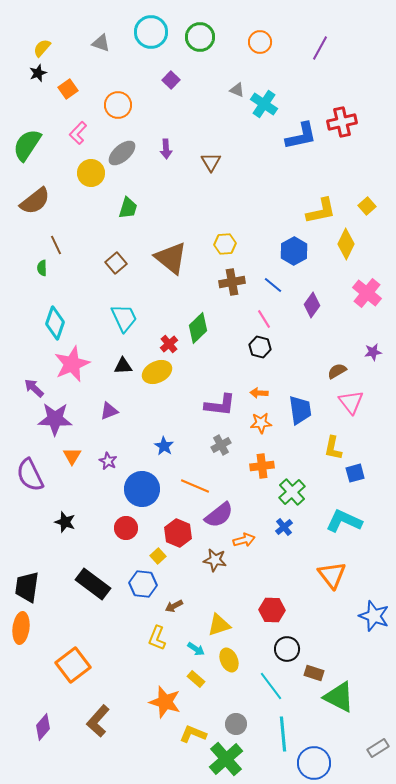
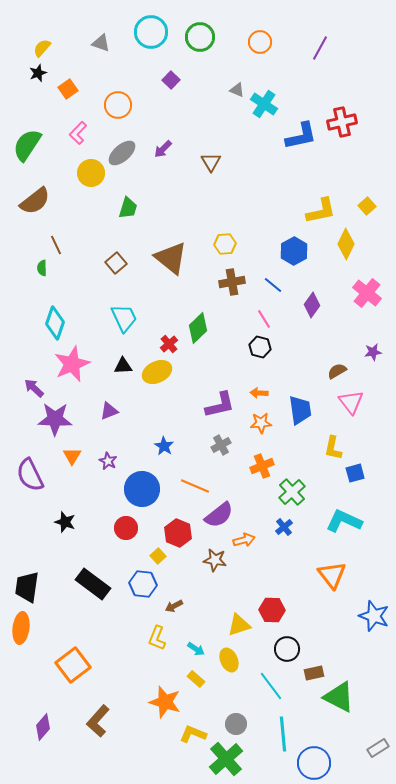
purple arrow at (166, 149): moved 3 px left; rotated 48 degrees clockwise
purple L-shape at (220, 405): rotated 20 degrees counterclockwise
orange cross at (262, 466): rotated 15 degrees counterclockwise
yellow triangle at (219, 625): moved 20 px right
brown rectangle at (314, 673): rotated 30 degrees counterclockwise
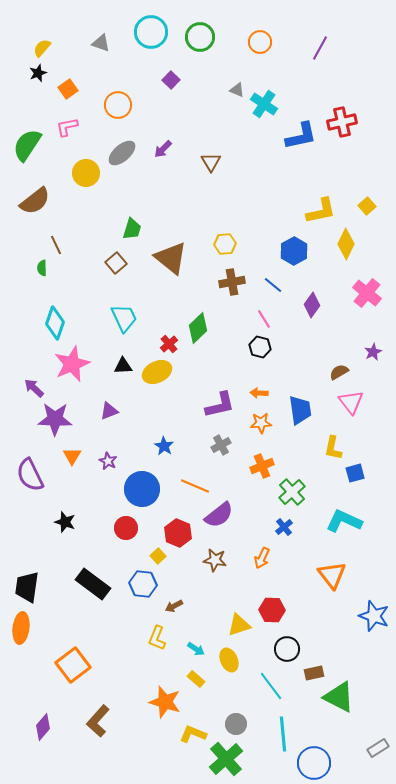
pink L-shape at (78, 133): moved 11 px left, 6 px up; rotated 35 degrees clockwise
yellow circle at (91, 173): moved 5 px left
green trapezoid at (128, 208): moved 4 px right, 21 px down
purple star at (373, 352): rotated 18 degrees counterclockwise
brown semicircle at (337, 371): moved 2 px right, 1 px down
orange arrow at (244, 540): moved 18 px right, 18 px down; rotated 130 degrees clockwise
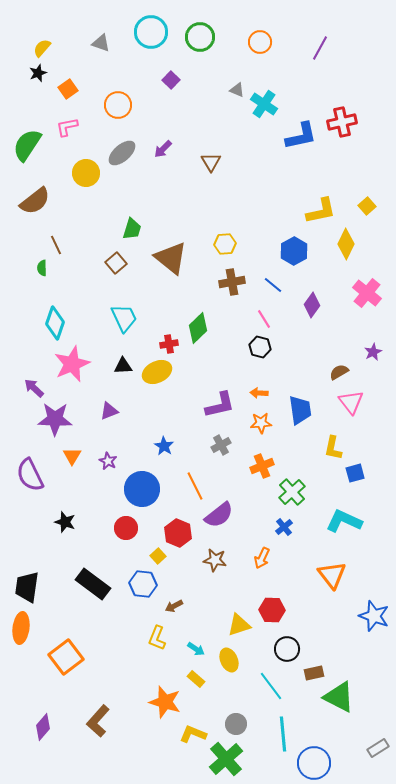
red cross at (169, 344): rotated 30 degrees clockwise
orange line at (195, 486): rotated 40 degrees clockwise
orange square at (73, 665): moved 7 px left, 8 px up
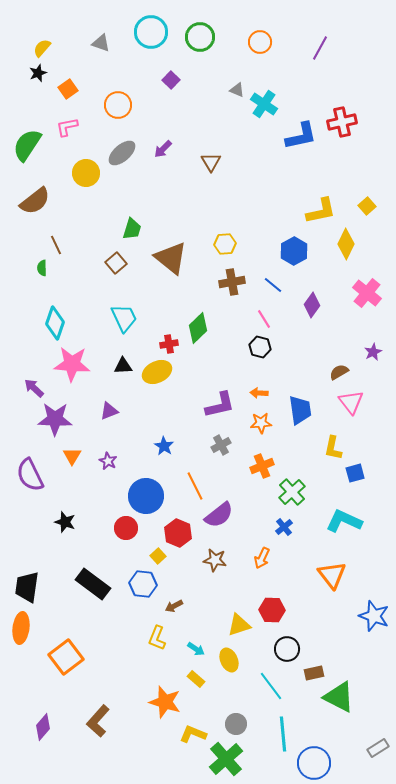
pink star at (72, 364): rotated 27 degrees clockwise
blue circle at (142, 489): moved 4 px right, 7 px down
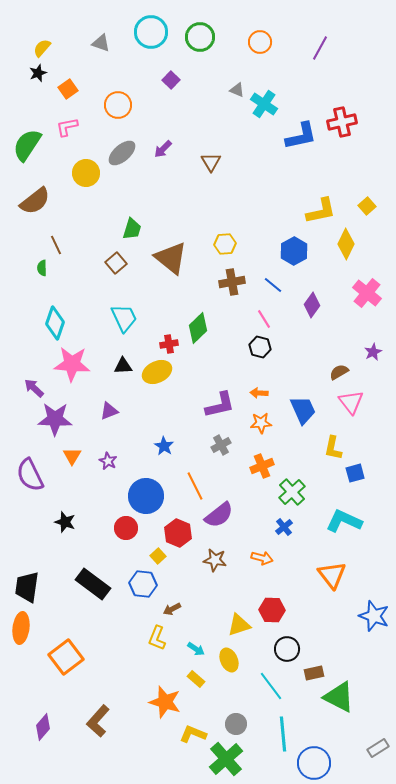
blue trapezoid at (300, 410): moved 3 px right; rotated 16 degrees counterclockwise
orange arrow at (262, 558): rotated 100 degrees counterclockwise
brown arrow at (174, 606): moved 2 px left, 3 px down
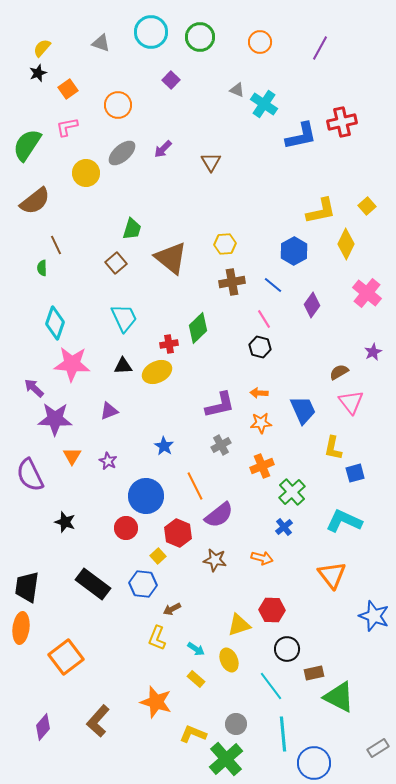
orange star at (165, 702): moved 9 px left
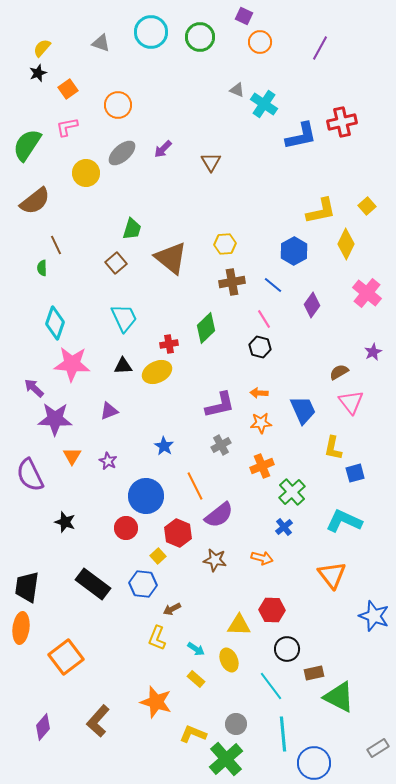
purple square at (171, 80): moved 73 px right, 64 px up; rotated 18 degrees counterclockwise
green diamond at (198, 328): moved 8 px right
yellow triangle at (239, 625): rotated 20 degrees clockwise
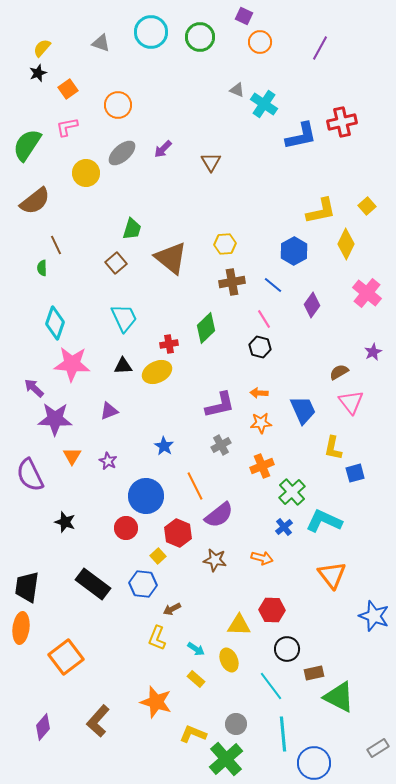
cyan L-shape at (344, 521): moved 20 px left
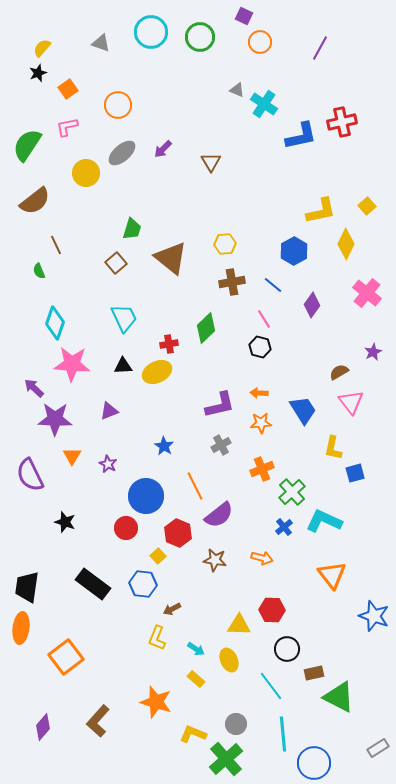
green semicircle at (42, 268): moved 3 px left, 3 px down; rotated 21 degrees counterclockwise
blue trapezoid at (303, 410): rotated 8 degrees counterclockwise
purple star at (108, 461): moved 3 px down
orange cross at (262, 466): moved 3 px down
